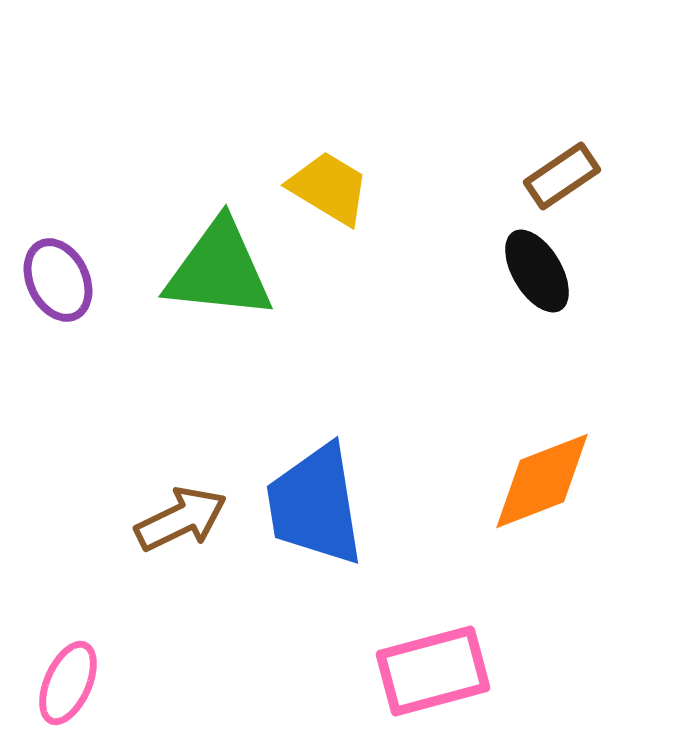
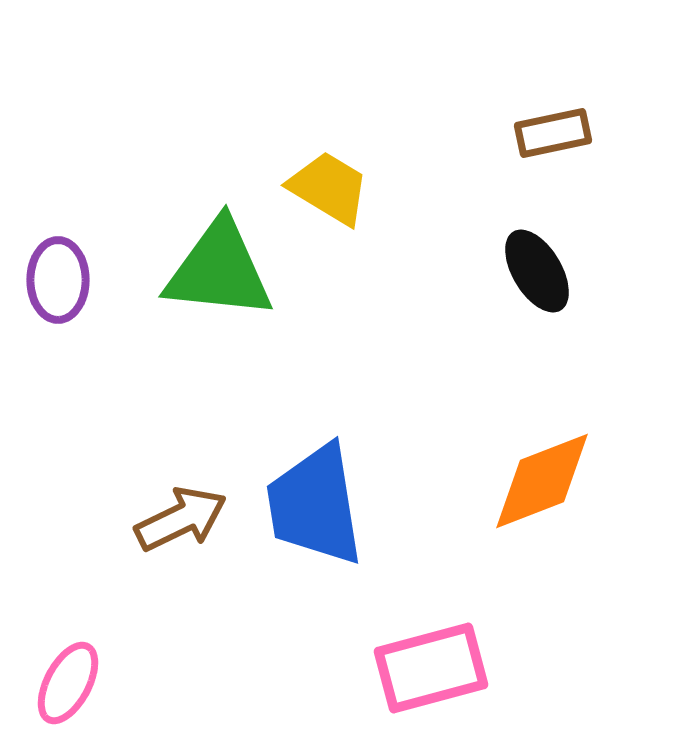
brown rectangle: moved 9 px left, 43 px up; rotated 22 degrees clockwise
purple ellipse: rotated 26 degrees clockwise
pink rectangle: moved 2 px left, 3 px up
pink ellipse: rotated 4 degrees clockwise
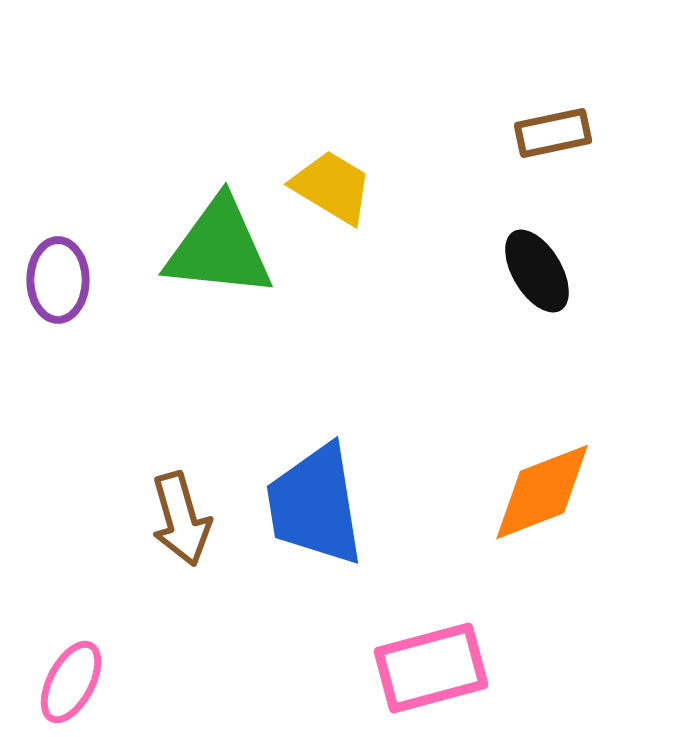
yellow trapezoid: moved 3 px right, 1 px up
green triangle: moved 22 px up
orange diamond: moved 11 px down
brown arrow: rotated 100 degrees clockwise
pink ellipse: moved 3 px right, 1 px up
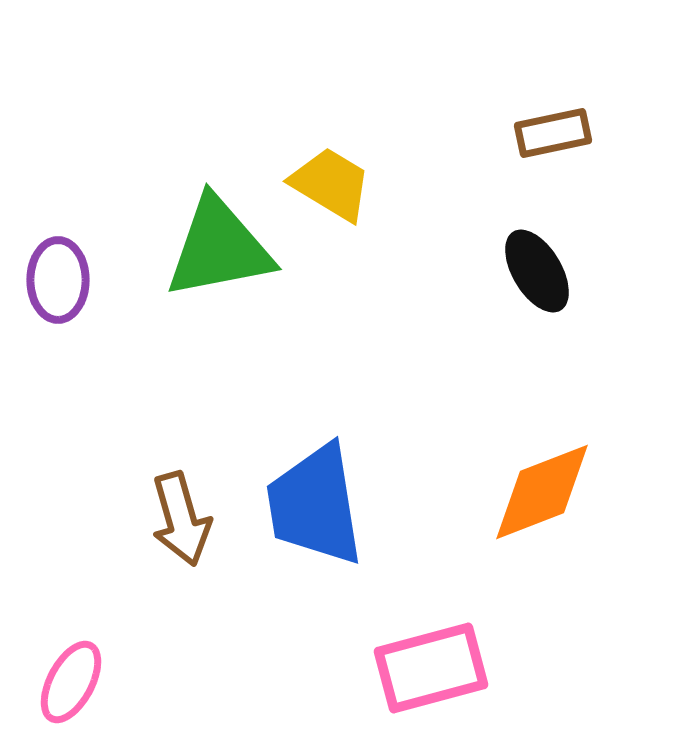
yellow trapezoid: moved 1 px left, 3 px up
green triangle: rotated 17 degrees counterclockwise
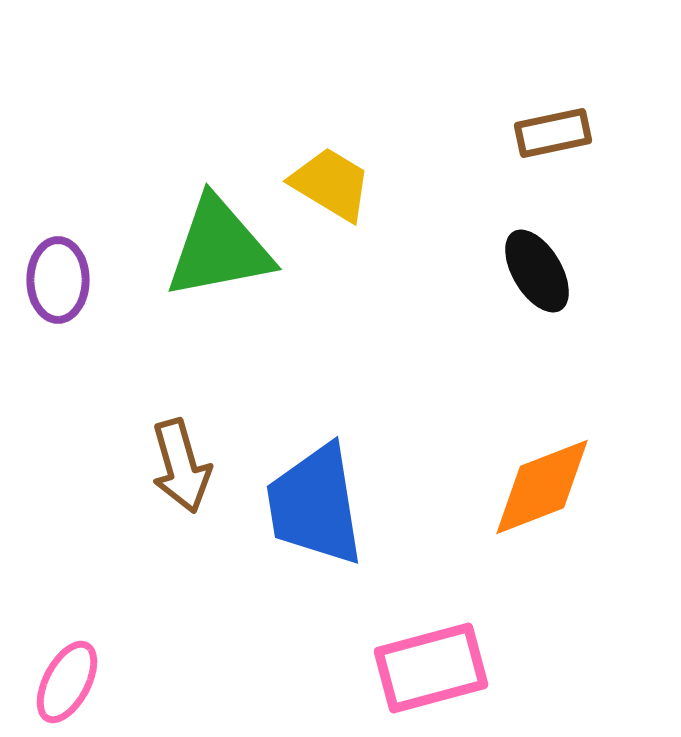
orange diamond: moved 5 px up
brown arrow: moved 53 px up
pink ellipse: moved 4 px left
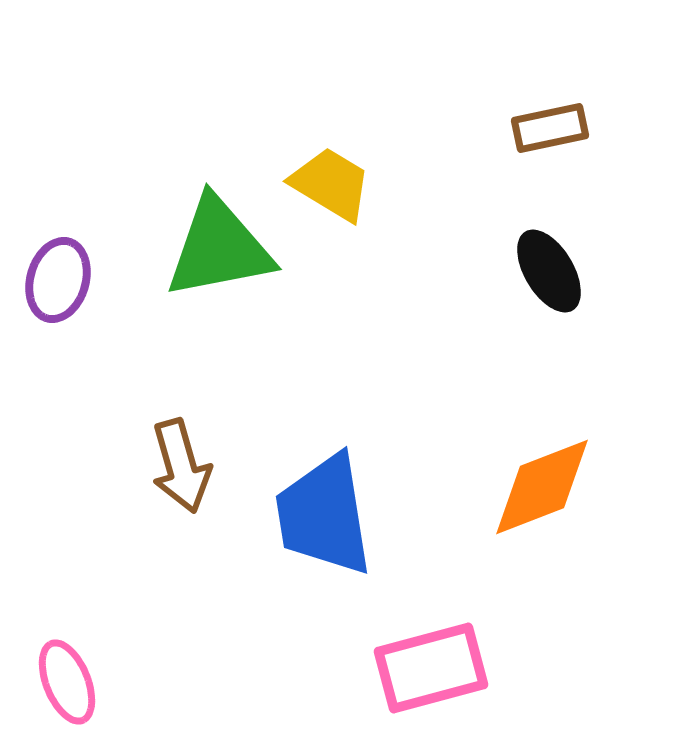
brown rectangle: moved 3 px left, 5 px up
black ellipse: moved 12 px right
purple ellipse: rotated 16 degrees clockwise
blue trapezoid: moved 9 px right, 10 px down
pink ellipse: rotated 50 degrees counterclockwise
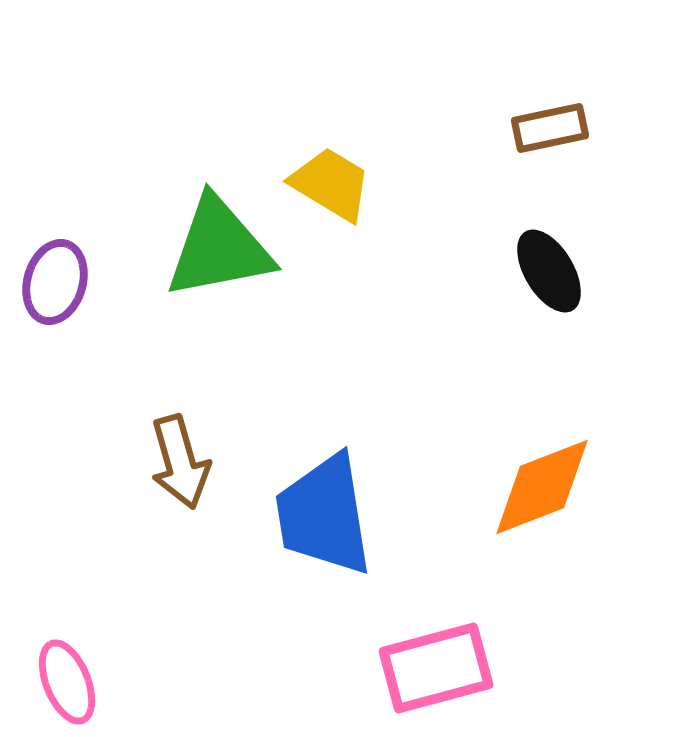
purple ellipse: moved 3 px left, 2 px down
brown arrow: moved 1 px left, 4 px up
pink rectangle: moved 5 px right
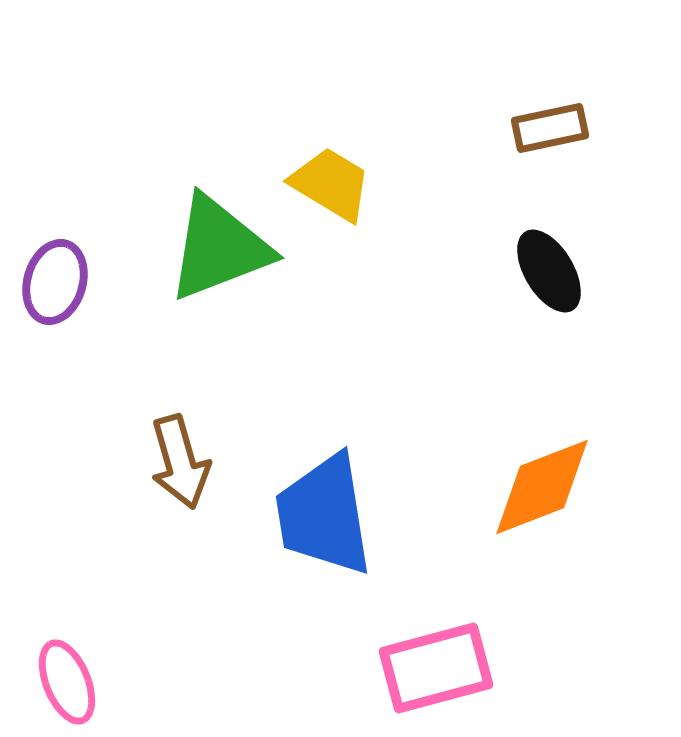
green triangle: rotated 10 degrees counterclockwise
